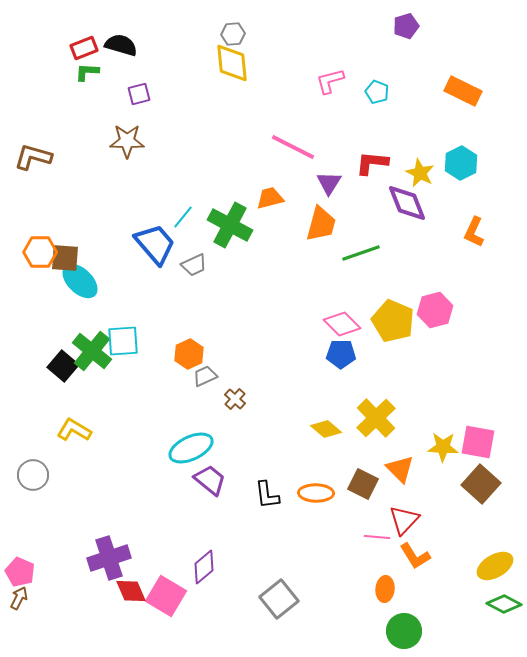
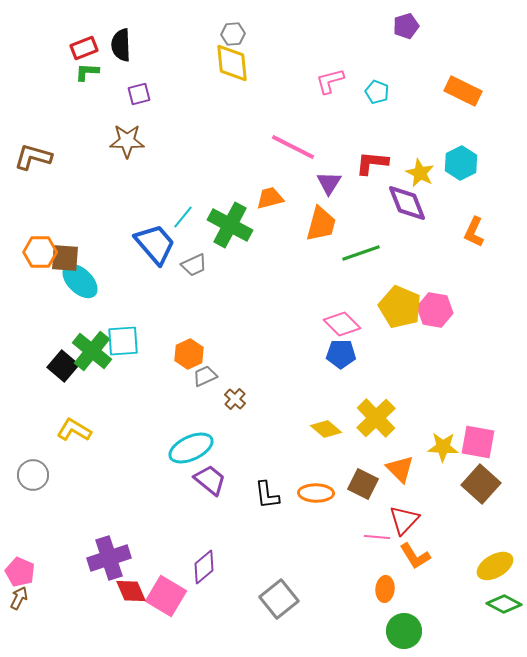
black semicircle at (121, 45): rotated 108 degrees counterclockwise
pink hexagon at (435, 310): rotated 24 degrees clockwise
yellow pentagon at (393, 321): moved 7 px right, 14 px up
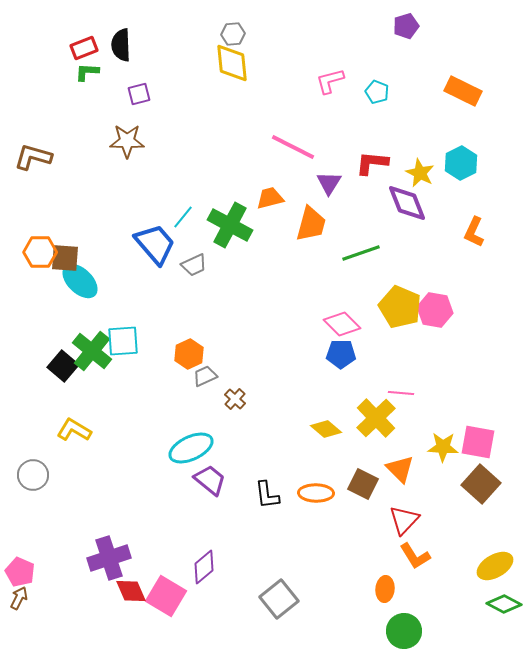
orange trapezoid at (321, 224): moved 10 px left
pink line at (377, 537): moved 24 px right, 144 px up
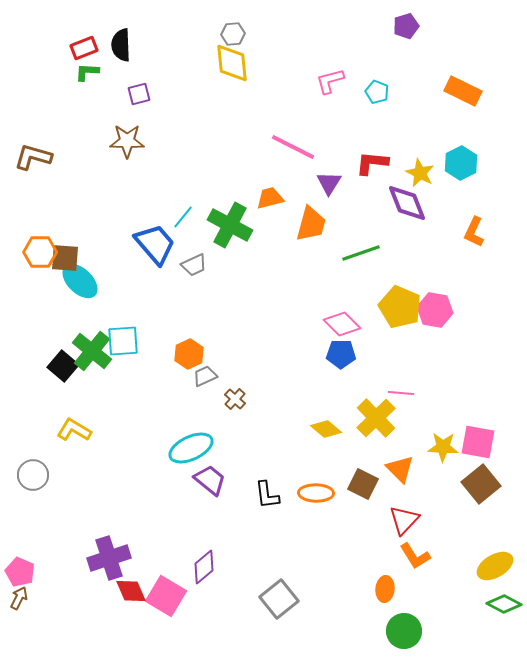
brown square at (481, 484): rotated 9 degrees clockwise
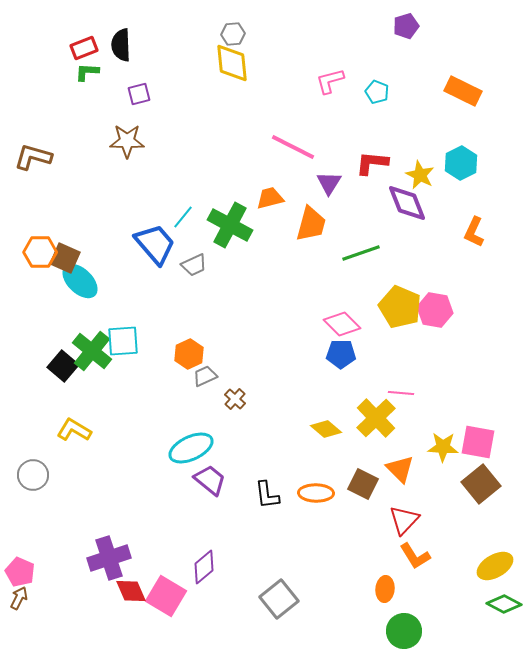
yellow star at (420, 173): moved 2 px down
brown square at (65, 258): rotated 20 degrees clockwise
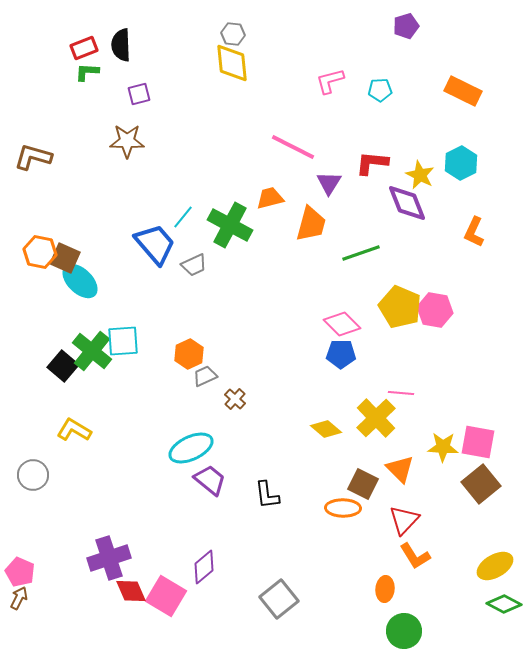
gray hexagon at (233, 34): rotated 10 degrees clockwise
cyan pentagon at (377, 92): moved 3 px right, 2 px up; rotated 25 degrees counterclockwise
orange hexagon at (40, 252): rotated 12 degrees clockwise
orange ellipse at (316, 493): moved 27 px right, 15 px down
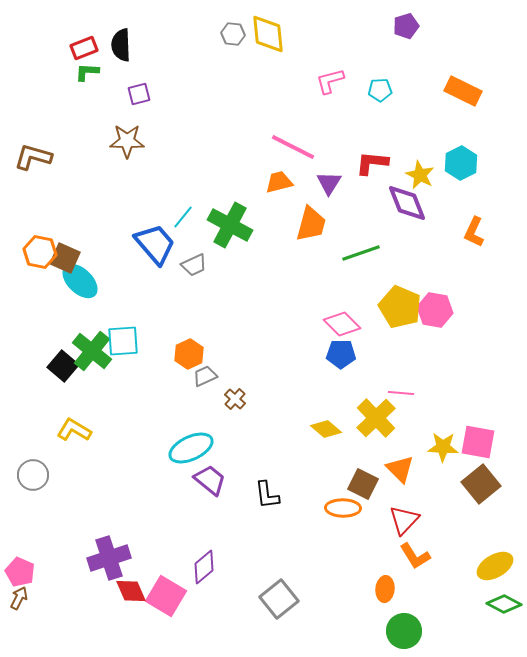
yellow diamond at (232, 63): moved 36 px right, 29 px up
orange trapezoid at (270, 198): moved 9 px right, 16 px up
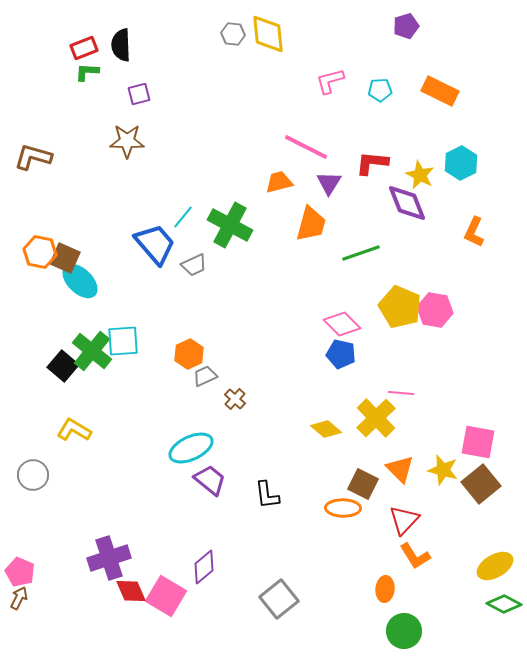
orange rectangle at (463, 91): moved 23 px left
pink line at (293, 147): moved 13 px right
blue pentagon at (341, 354): rotated 12 degrees clockwise
yellow star at (443, 447): moved 23 px down; rotated 12 degrees clockwise
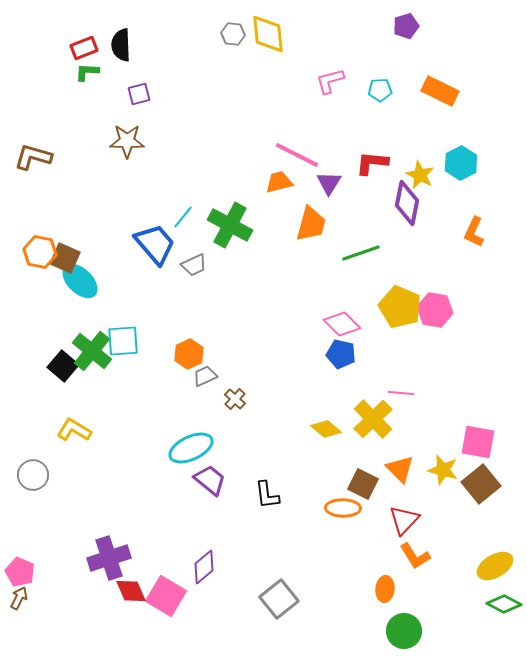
pink line at (306, 147): moved 9 px left, 8 px down
purple diamond at (407, 203): rotated 33 degrees clockwise
yellow cross at (376, 418): moved 3 px left, 1 px down
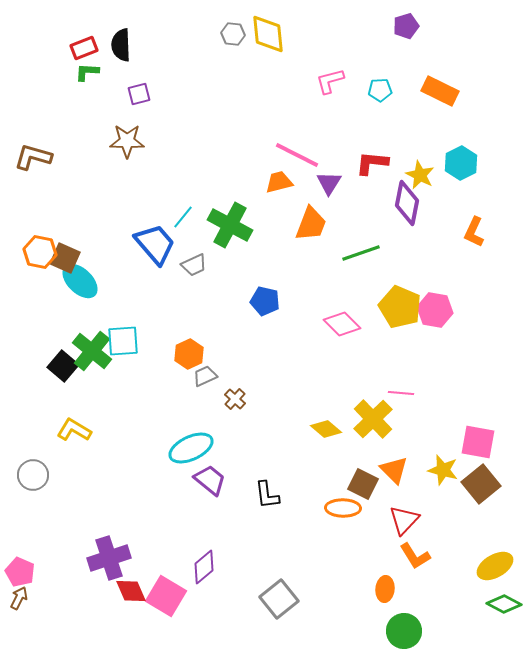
orange trapezoid at (311, 224): rotated 6 degrees clockwise
blue pentagon at (341, 354): moved 76 px left, 53 px up
orange triangle at (400, 469): moved 6 px left, 1 px down
